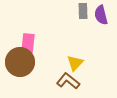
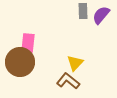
purple semicircle: rotated 54 degrees clockwise
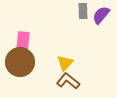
pink rectangle: moved 5 px left, 2 px up
yellow triangle: moved 10 px left
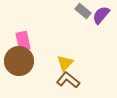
gray rectangle: rotated 49 degrees counterclockwise
pink rectangle: rotated 18 degrees counterclockwise
brown circle: moved 1 px left, 1 px up
brown L-shape: moved 1 px up
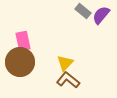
brown circle: moved 1 px right, 1 px down
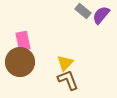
brown L-shape: rotated 30 degrees clockwise
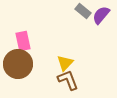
brown circle: moved 2 px left, 2 px down
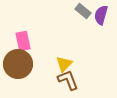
purple semicircle: rotated 24 degrees counterclockwise
yellow triangle: moved 1 px left, 1 px down
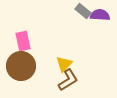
purple semicircle: moved 1 px left; rotated 78 degrees clockwise
brown circle: moved 3 px right, 2 px down
brown L-shape: rotated 80 degrees clockwise
